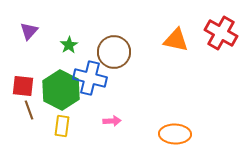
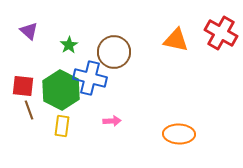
purple triangle: rotated 30 degrees counterclockwise
orange ellipse: moved 4 px right
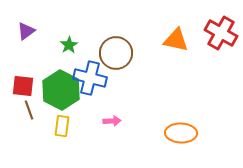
purple triangle: moved 3 px left; rotated 42 degrees clockwise
brown circle: moved 2 px right, 1 px down
orange ellipse: moved 2 px right, 1 px up
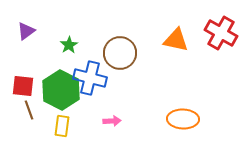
brown circle: moved 4 px right
orange ellipse: moved 2 px right, 14 px up
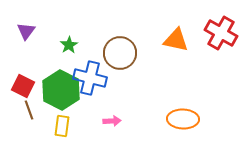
purple triangle: rotated 18 degrees counterclockwise
red square: rotated 20 degrees clockwise
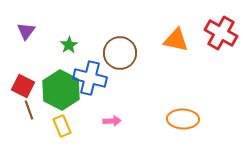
yellow rectangle: rotated 30 degrees counterclockwise
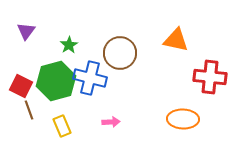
red cross: moved 11 px left, 44 px down; rotated 24 degrees counterclockwise
red square: moved 2 px left
green hexagon: moved 5 px left, 9 px up; rotated 18 degrees clockwise
pink arrow: moved 1 px left, 1 px down
